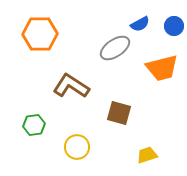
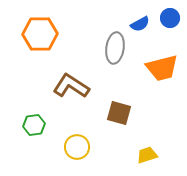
blue circle: moved 4 px left, 8 px up
gray ellipse: rotated 48 degrees counterclockwise
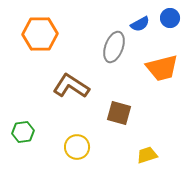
gray ellipse: moved 1 px left, 1 px up; rotated 12 degrees clockwise
green hexagon: moved 11 px left, 7 px down
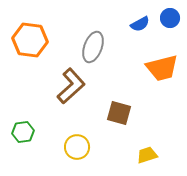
orange hexagon: moved 10 px left, 6 px down; rotated 8 degrees clockwise
gray ellipse: moved 21 px left
brown L-shape: rotated 105 degrees clockwise
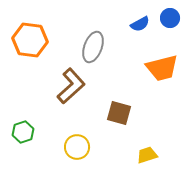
green hexagon: rotated 10 degrees counterclockwise
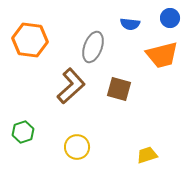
blue semicircle: moved 10 px left; rotated 36 degrees clockwise
orange trapezoid: moved 13 px up
brown square: moved 24 px up
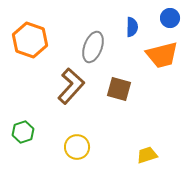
blue semicircle: moved 2 px right, 3 px down; rotated 96 degrees counterclockwise
orange hexagon: rotated 12 degrees clockwise
brown L-shape: rotated 6 degrees counterclockwise
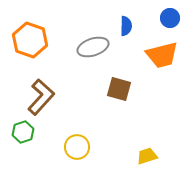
blue semicircle: moved 6 px left, 1 px up
gray ellipse: rotated 52 degrees clockwise
brown L-shape: moved 30 px left, 11 px down
yellow trapezoid: moved 1 px down
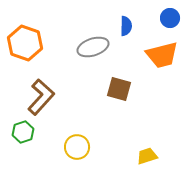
orange hexagon: moved 5 px left, 3 px down
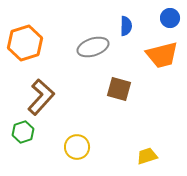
orange hexagon: rotated 24 degrees clockwise
